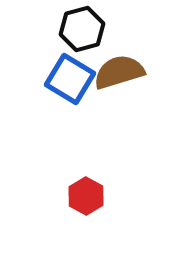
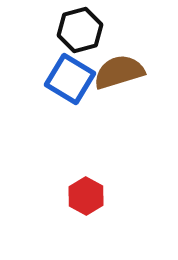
black hexagon: moved 2 px left, 1 px down
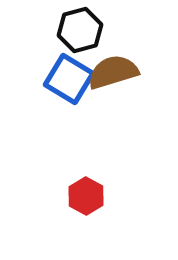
brown semicircle: moved 6 px left
blue square: moved 1 px left
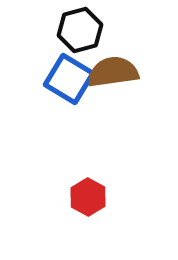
brown semicircle: rotated 9 degrees clockwise
red hexagon: moved 2 px right, 1 px down
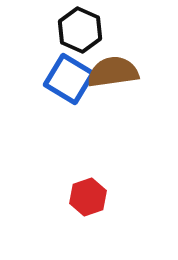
black hexagon: rotated 21 degrees counterclockwise
red hexagon: rotated 12 degrees clockwise
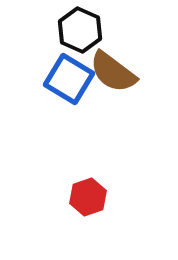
brown semicircle: rotated 135 degrees counterclockwise
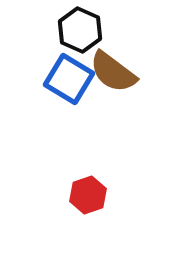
red hexagon: moved 2 px up
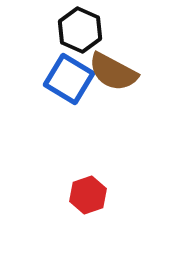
brown semicircle: rotated 9 degrees counterclockwise
